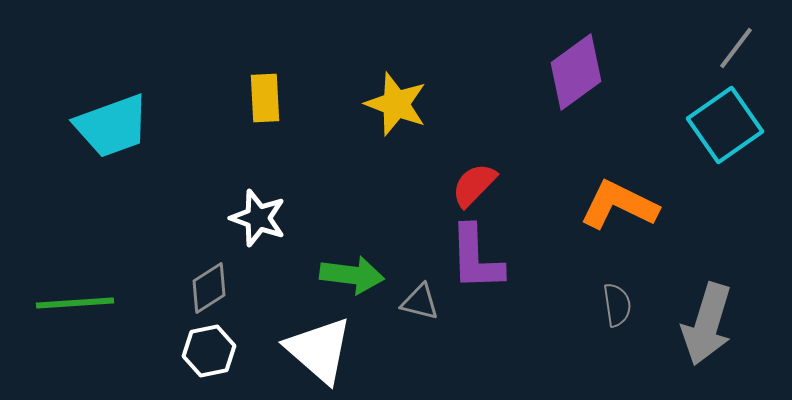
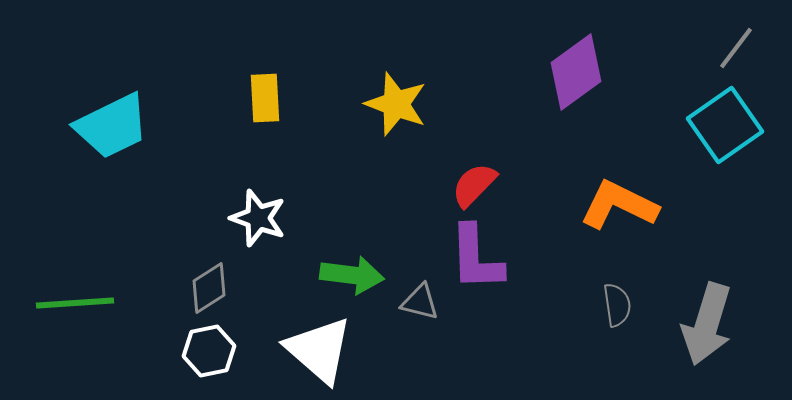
cyan trapezoid: rotated 6 degrees counterclockwise
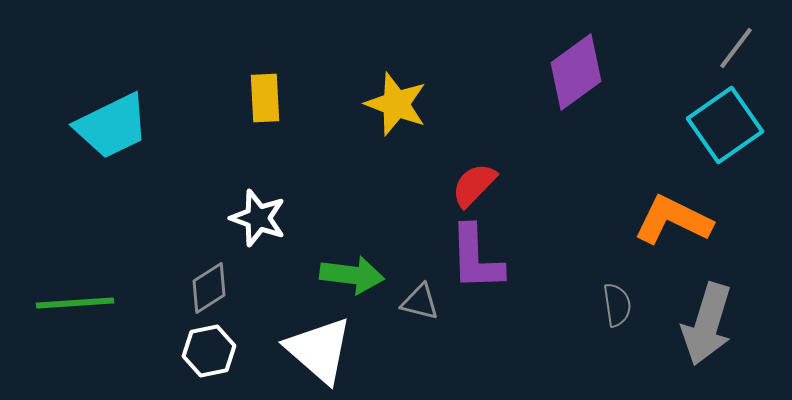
orange L-shape: moved 54 px right, 15 px down
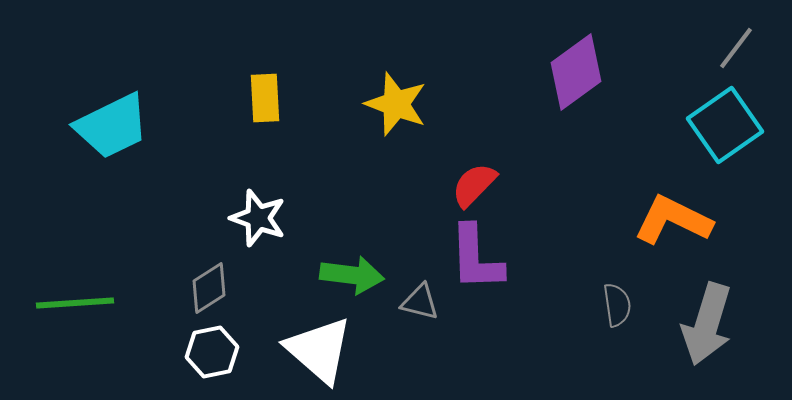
white hexagon: moved 3 px right, 1 px down
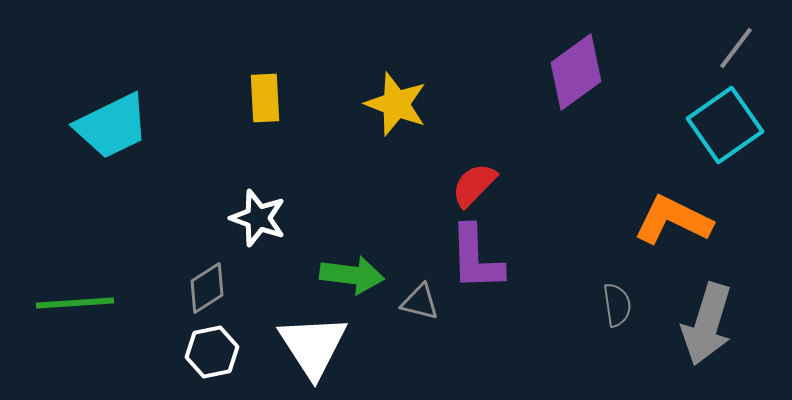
gray diamond: moved 2 px left
white triangle: moved 6 px left, 4 px up; rotated 16 degrees clockwise
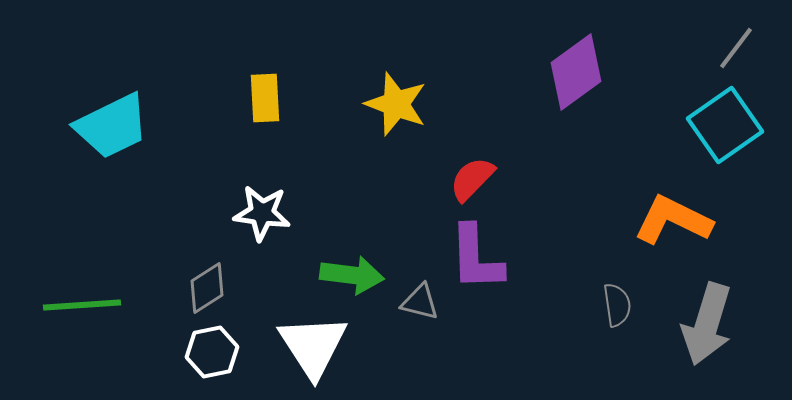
red semicircle: moved 2 px left, 6 px up
white star: moved 4 px right, 5 px up; rotated 12 degrees counterclockwise
green line: moved 7 px right, 2 px down
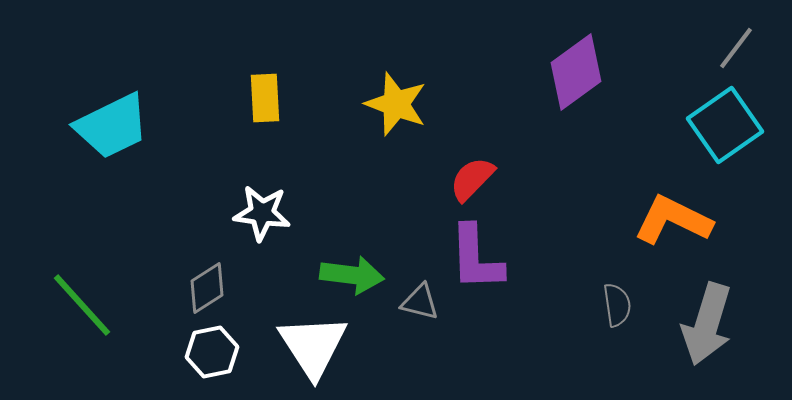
green line: rotated 52 degrees clockwise
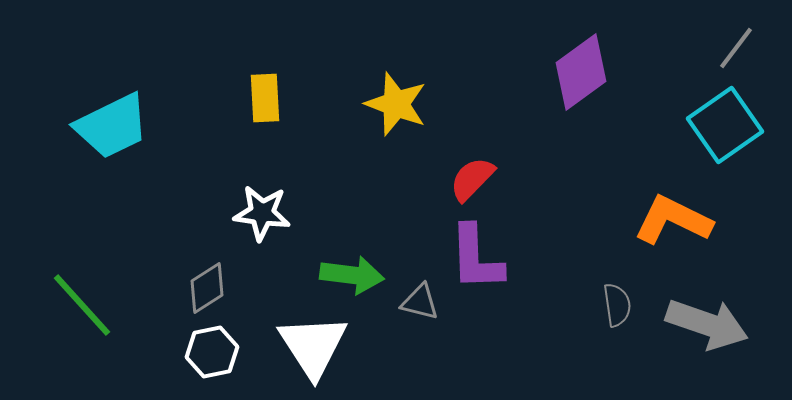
purple diamond: moved 5 px right
gray arrow: rotated 88 degrees counterclockwise
